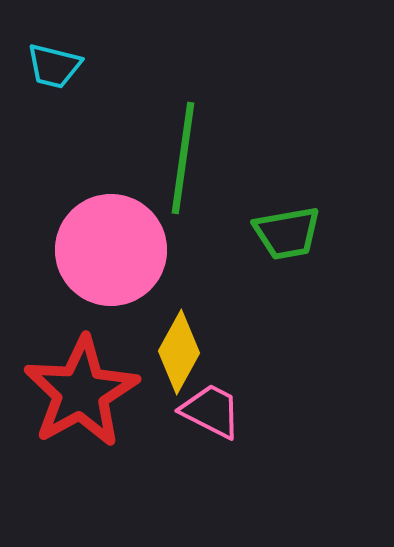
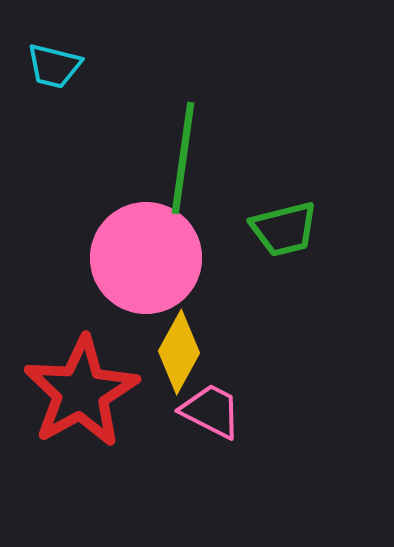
green trapezoid: moved 3 px left, 4 px up; rotated 4 degrees counterclockwise
pink circle: moved 35 px right, 8 px down
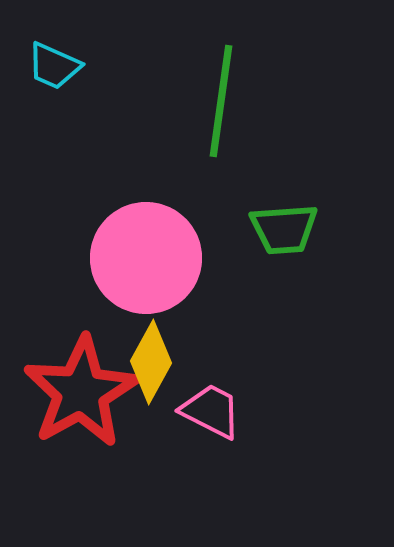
cyan trapezoid: rotated 10 degrees clockwise
green line: moved 38 px right, 57 px up
green trapezoid: rotated 10 degrees clockwise
yellow diamond: moved 28 px left, 10 px down
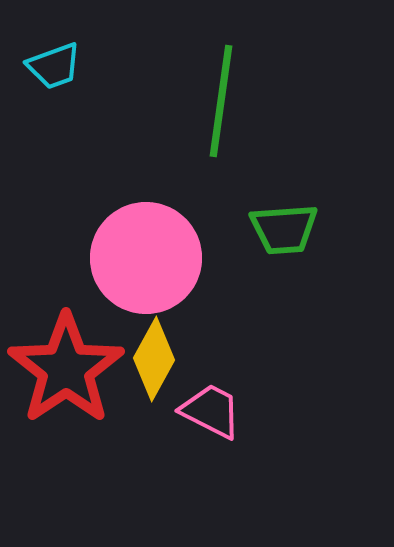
cyan trapezoid: rotated 44 degrees counterclockwise
yellow diamond: moved 3 px right, 3 px up
red star: moved 15 px left, 23 px up; rotated 5 degrees counterclockwise
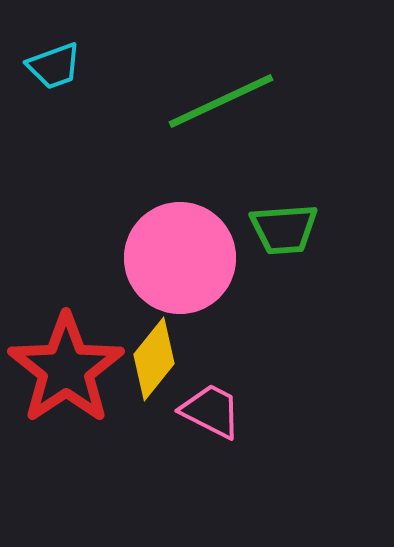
green line: rotated 57 degrees clockwise
pink circle: moved 34 px right
yellow diamond: rotated 10 degrees clockwise
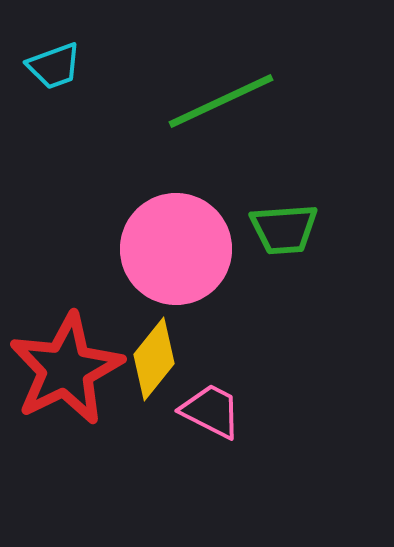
pink circle: moved 4 px left, 9 px up
red star: rotated 8 degrees clockwise
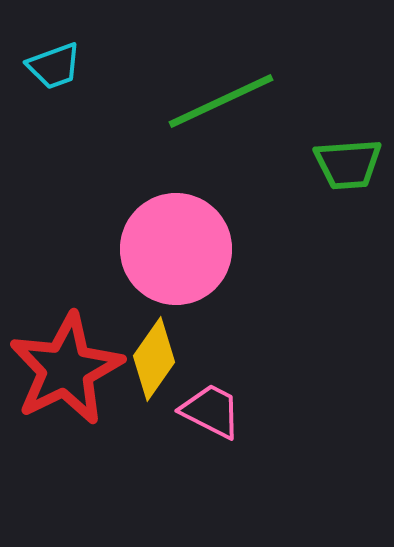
green trapezoid: moved 64 px right, 65 px up
yellow diamond: rotated 4 degrees counterclockwise
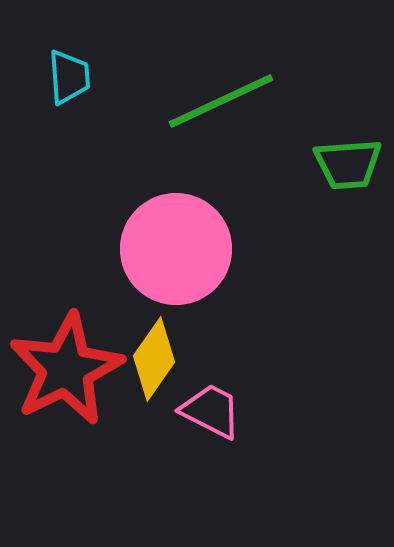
cyan trapezoid: moved 15 px right, 11 px down; rotated 74 degrees counterclockwise
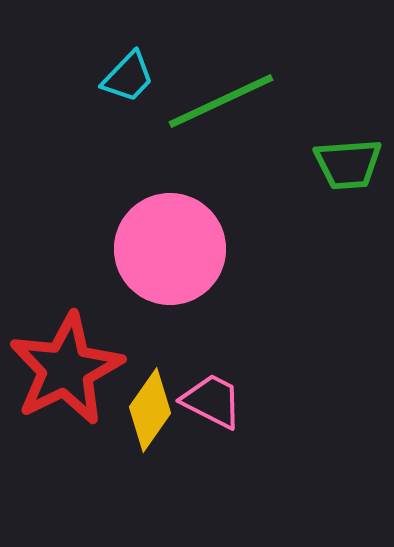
cyan trapezoid: moved 59 px right; rotated 48 degrees clockwise
pink circle: moved 6 px left
yellow diamond: moved 4 px left, 51 px down
pink trapezoid: moved 1 px right, 10 px up
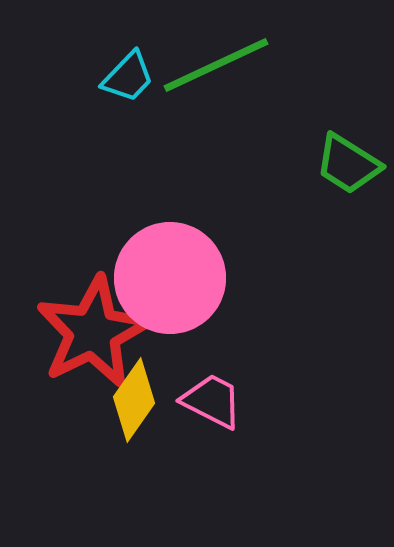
green line: moved 5 px left, 36 px up
green trapezoid: rotated 36 degrees clockwise
pink circle: moved 29 px down
red star: moved 27 px right, 37 px up
yellow diamond: moved 16 px left, 10 px up
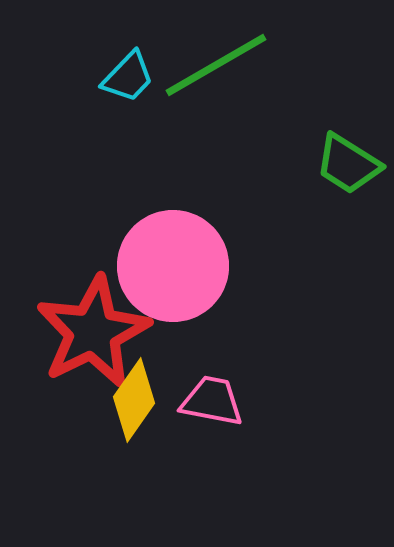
green line: rotated 5 degrees counterclockwise
pink circle: moved 3 px right, 12 px up
pink trapezoid: rotated 16 degrees counterclockwise
